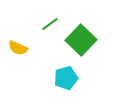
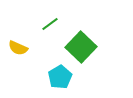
green square: moved 7 px down
cyan pentagon: moved 6 px left, 1 px up; rotated 15 degrees counterclockwise
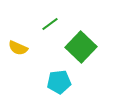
cyan pentagon: moved 1 px left, 5 px down; rotated 25 degrees clockwise
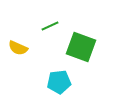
green line: moved 2 px down; rotated 12 degrees clockwise
green square: rotated 24 degrees counterclockwise
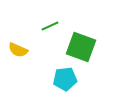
yellow semicircle: moved 2 px down
cyan pentagon: moved 6 px right, 3 px up
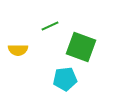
yellow semicircle: rotated 24 degrees counterclockwise
